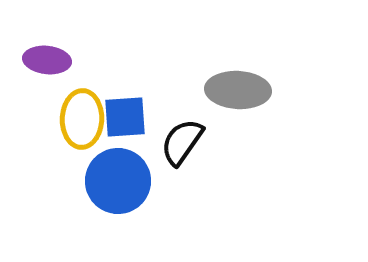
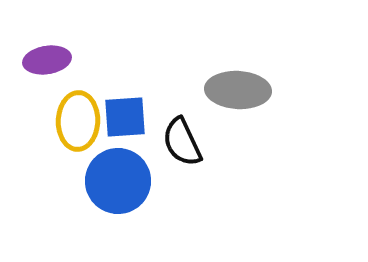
purple ellipse: rotated 15 degrees counterclockwise
yellow ellipse: moved 4 px left, 2 px down
black semicircle: rotated 60 degrees counterclockwise
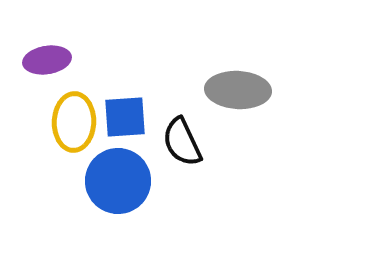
yellow ellipse: moved 4 px left, 1 px down
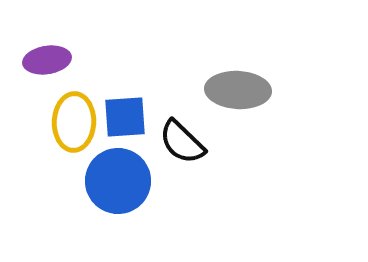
black semicircle: rotated 21 degrees counterclockwise
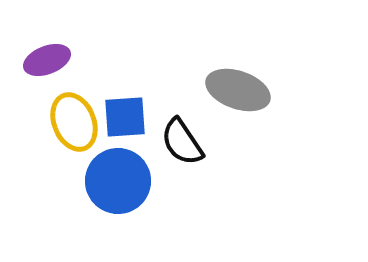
purple ellipse: rotated 12 degrees counterclockwise
gray ellipse: rotated 16 degrees clockwise
yellow ellipse: rotated 24 degrees counterclockwise
black semicircle: rotated 12 degrees clockwise
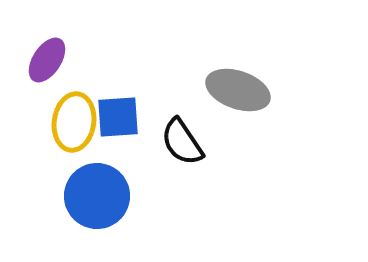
purple ellipse: rotated 36 degrees counterclockwise
blue square: moved 7 px left
yellow ellipse: rotated 30 degrees clockwise
blue circle: moved 21 px left, 15 px down
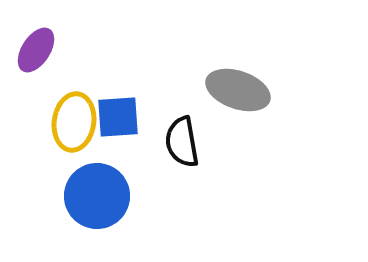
purple ellipse: moved 11 px left, 10 px up
black semicircle: rotated 24 degrees clockwise
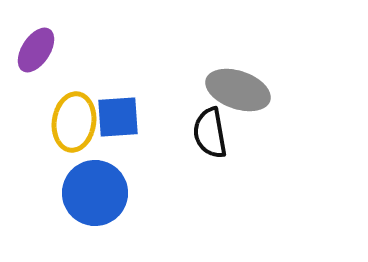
black semicircle: moved 28 px right, 9 px up
blue circle: moved 2 px left, 3 px up
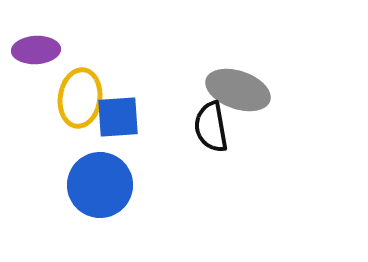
purple ellipse: rotated 54 degrees clockwise
yellow ellipse: moved 6 px right, 24 px up
black semicircle: moved 1 px right, 6 px up
blue circle: moved 5 px right, 8 px up
